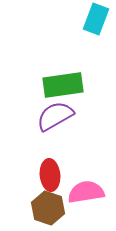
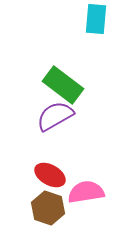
cyan rectangle: rotated 16 degrees counterclockwise
green rectangle: rotated 45 degrees clockwise
red ellipse: rotated 56 degrees counterclockwise
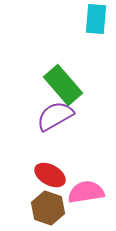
green rectangle: rotated 12 degrees clockwise
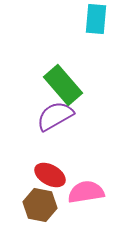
brown hexagon: moved 8 px left, 3 px up; rotated 8 degrees counterclockwise
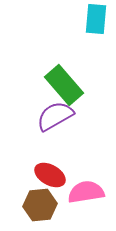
green rectangle: moved 1 px right
brown hexagon: rotated 16 degrees counterclockwise
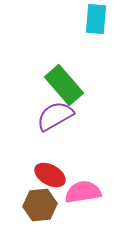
pink semicircle: moved 3 px left
